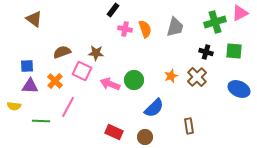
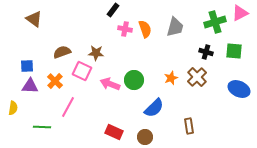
orange star: moved 2 px down
yellow semicircle: moved 1 px left, 2 px down; rotated 88 degrees counterclockwise
green line: moved 1 px right, 6 px down
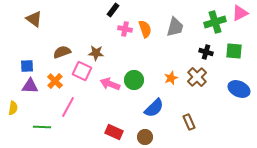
brown rectangle: moved 4 px up; rotated 14 degrees counterclockwise
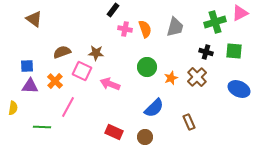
green circle: moved 13 px right, 13 px up
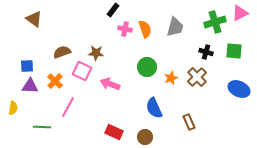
blue semicircle: rotated 110 degrees clockwise
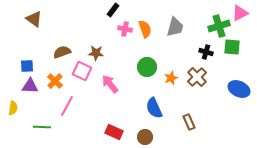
green cross: moved 4 px right, 4 px down
green square: moved 2 px left, 4 px up
pink arrow: rotated 30 degrees clockwise
pink line: moved 1 px left, 1 px up
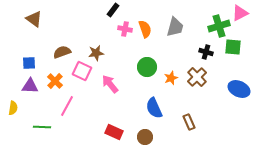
green square: moved 1 px right
brown star: rotated 14 degrees counterclockwise
blue square: moved 2 px right, 3 px up
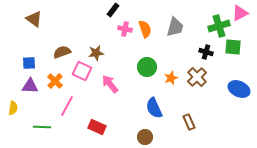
red rectangle: moved 17 px left, 5 px up
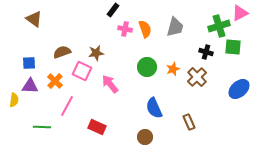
orange star: moved 2 px right, 9 px up
blue ellipse: rotated 65 degrees counterclockwise
yellow semicircle: moved 1 px right, 8 px up
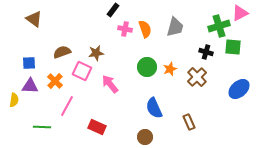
orange star: moved 3 px left
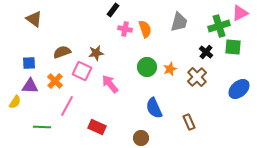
gray trapezoid: moved 4 px right, 5 px up
black cross: rotated 24 degrees clockwise
yellow semicircle: moved 1 px right, 2 px down; rotated 24 degrees clockwise
brown circle: moved 4 px left, 1 px down
